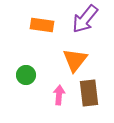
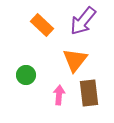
purple arrow: moved 2 px left, 2 px down
orange rectangle: rotated 35 degrees clockwise
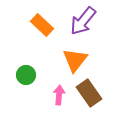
brown rectangle: rotated 28 degrees counterclockwise
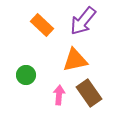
orange triangle: rotated 40 degrees clockwise
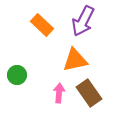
purple arrow: rotated 12 degrees counterclockwise
green circle: moved 9 px left
pink arrow: moved 2 px up
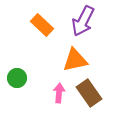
green circle: moved 3 px down
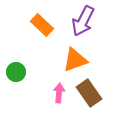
orange triangle: rotated 8 degrees counterclockwise
green circle: moved 1 px left, 6 px up
